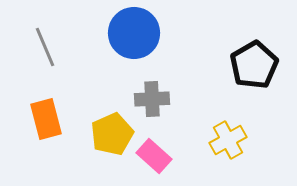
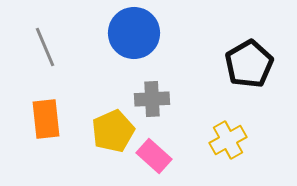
black pentagon: moved 5 px left, 1 px up
orange rectangle: rotated 9 degrees clockwise
yellow pentagon: moved 1 px right, 3 px up
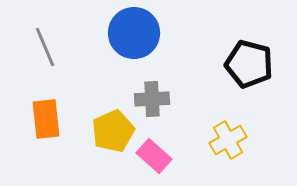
black pentagon: rotated 27 degrees counterclockwise
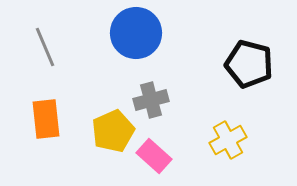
blue circle: moved 2 px right
gray cross: moved 1 px left, 1 px down; rotated 12 degrees counterclockwise
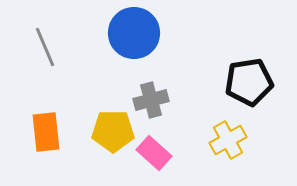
blue circle: moved 2 px left
black pentagon: moved 18 px down; rotated 24 degrees counterclockwise
orange rectangle: moved 13 px down
yellow pentagon: rotated 24 degrees clockwise
pink rectangle: moved 3 px up
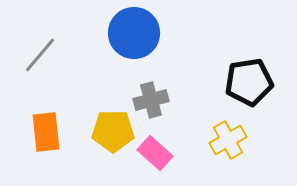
gray line: moved 5 px left, 8 px down; rotated 63 degrees clockwise
pink rectangle: moved 1 px right
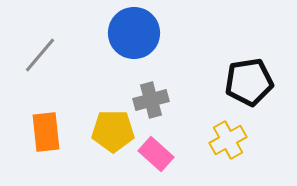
pink rectangle: moved 1 px right, 1 px down
